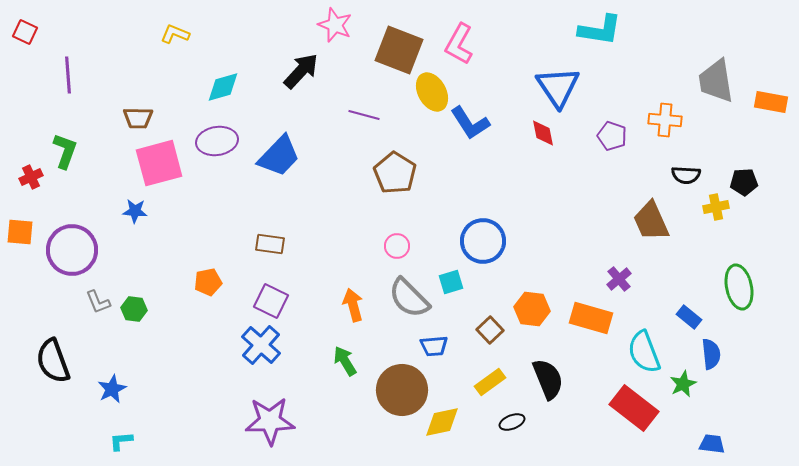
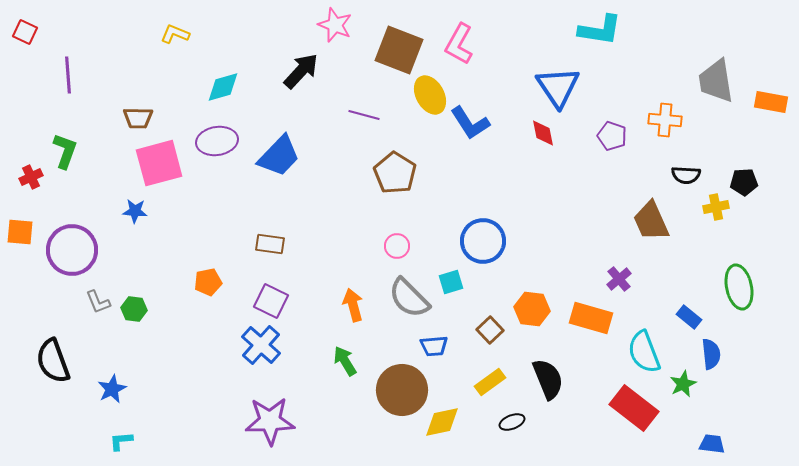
yellow ellipse at (432, 92): moved 2 px left, 3 px down
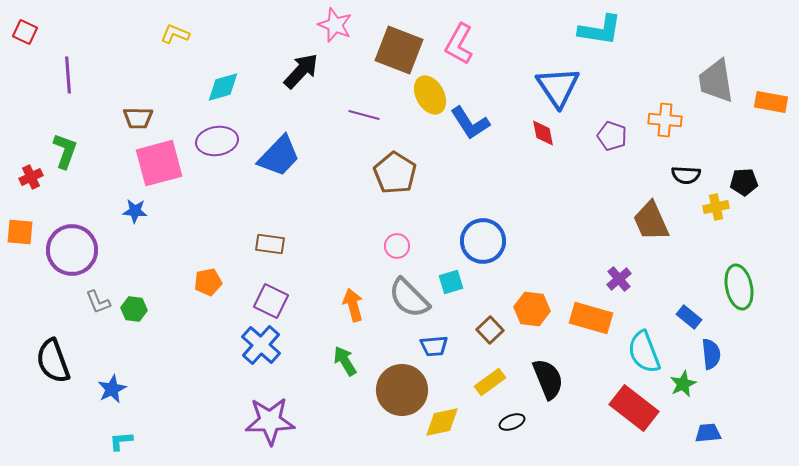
blue trapezoid at (712, 444): moved 4 px left, 11 px up; rotated 12 degrees counterclockwise
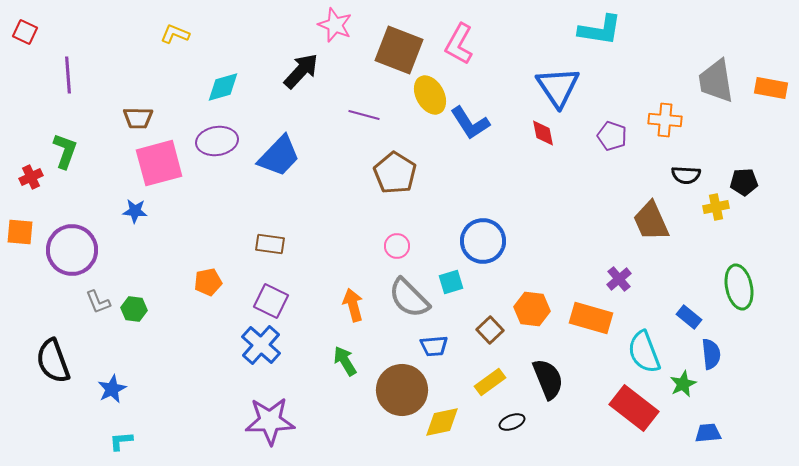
orange rectangle at (771, 102): moved 14 px up
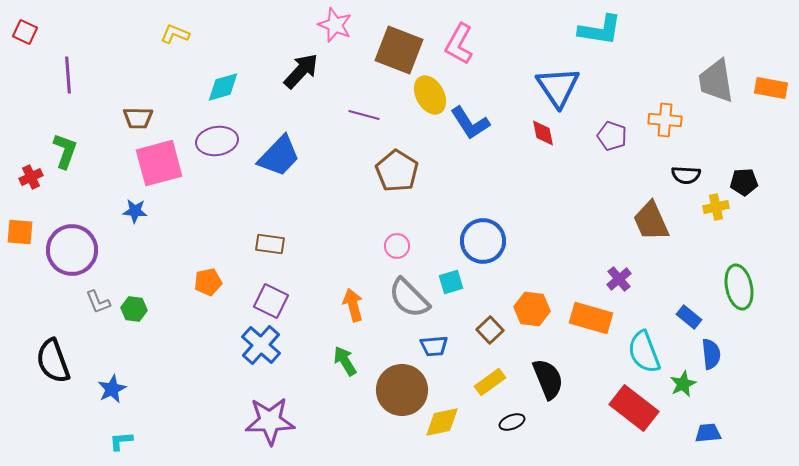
brown pentagon at (395, 173): moved 2 px right, 2 px up
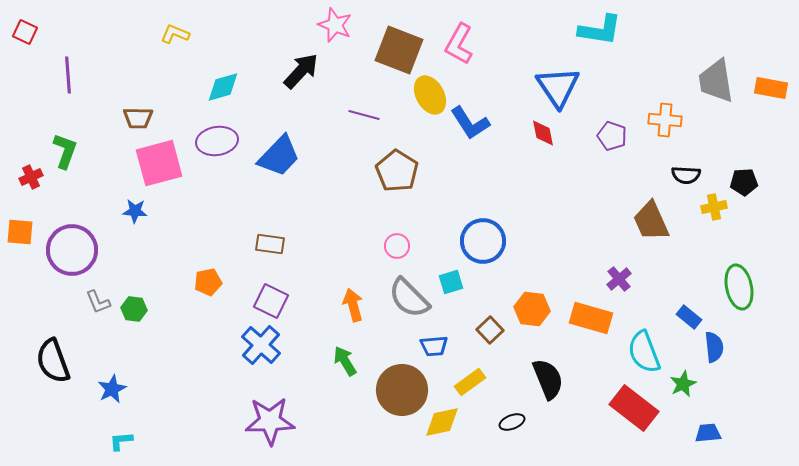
yellow cross at (716, 207): moved 2 px left
blue semicircle at (711, 354): moved 3 px right, 7 px up
yellow rectangle at (490, 382): moved 20 px left
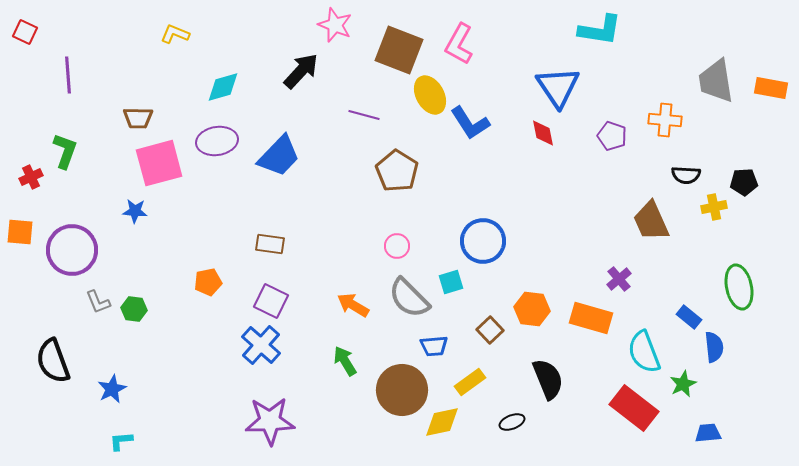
orange arrow at (353, 305): rotated 44 degrees counterclockwise
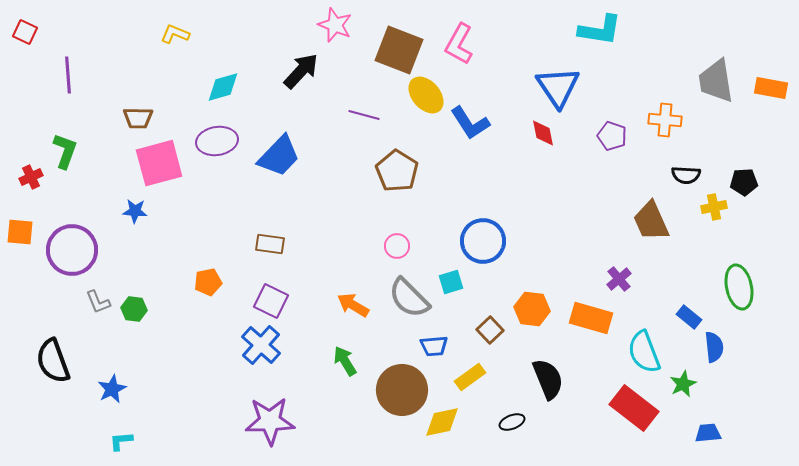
yellow ellipse at (430, 95): moved 4 px left; rotated 12 degrees counterclockwise
yellow rectangle at (470, 382): moved 5 px up
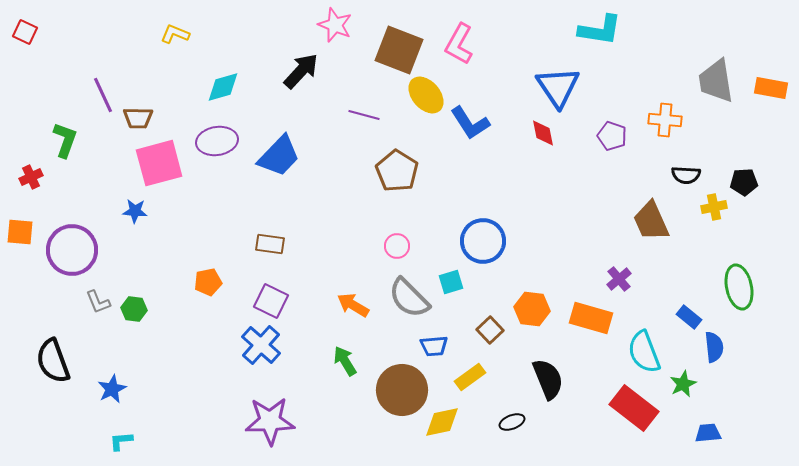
purple line at (68, 75): moved 35 px right, 20 px down; rotated 21 degrees counterclockwise
green L-shape at (65, 151): moved 11 px up
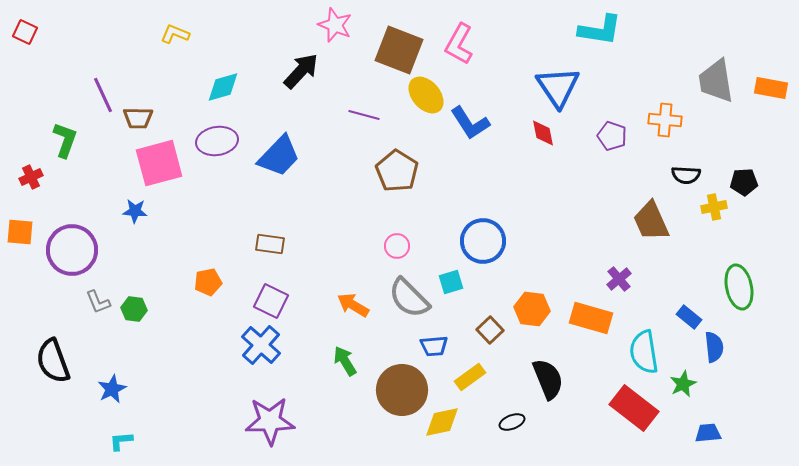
cyan semicircle at (644, 352): rotated 12 degrees clockwise
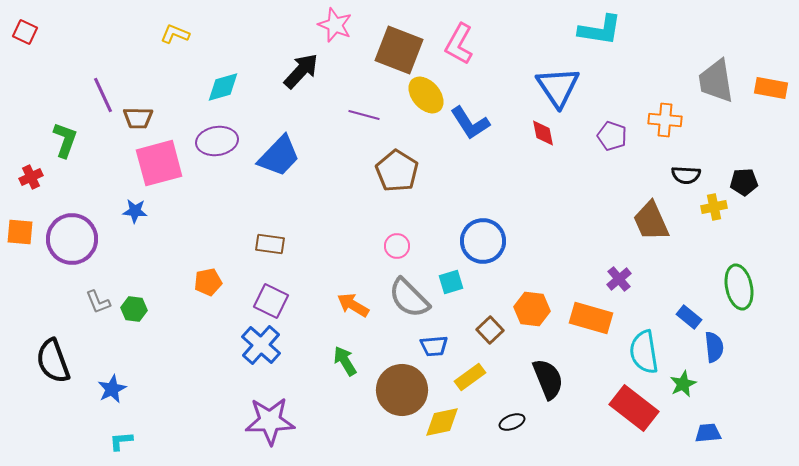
purple circle at (72, 250): moved 11 px up
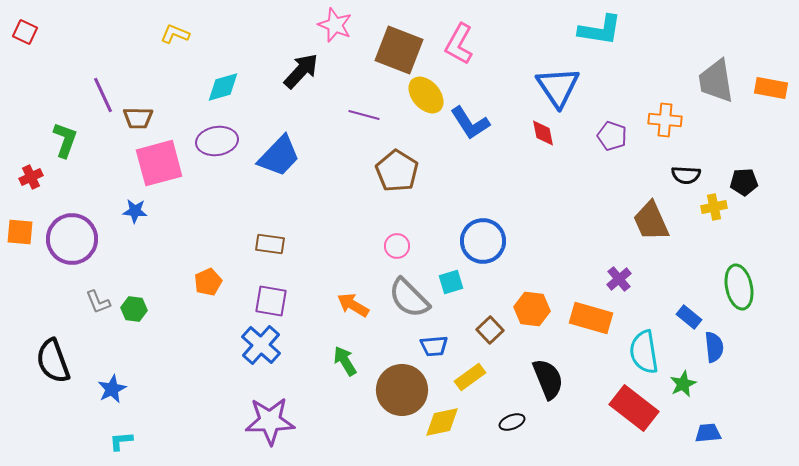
orange pentagon at (208, 282): rotated 12 degrees counterclockwise
purple square at (271, 301): rotated 16 degrees counterclockwise
